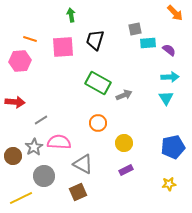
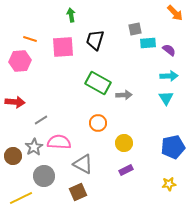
cyan arrow: moved 1 px left, 1 px up
gray arrow: rotated 21 degrees clockwise
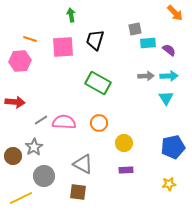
gray arrow: moved 22 px right, 19 px up
orange circle: moved 1 px right
pink semicircle: moved 5 px right, 20 px up
purple rectangle: rotated 24 degrees clockwise
brown square: rotated 30 degrees clockwise
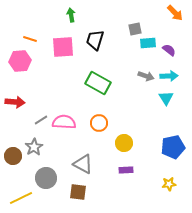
gray arrow: rotated 21 degrees clockwise
gray circle: moved 2 px right, 2 px down
